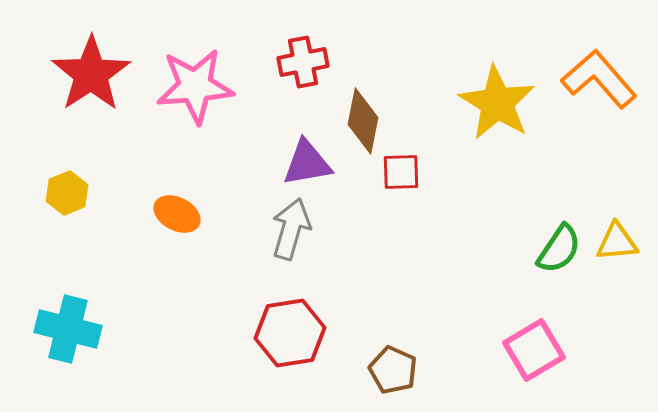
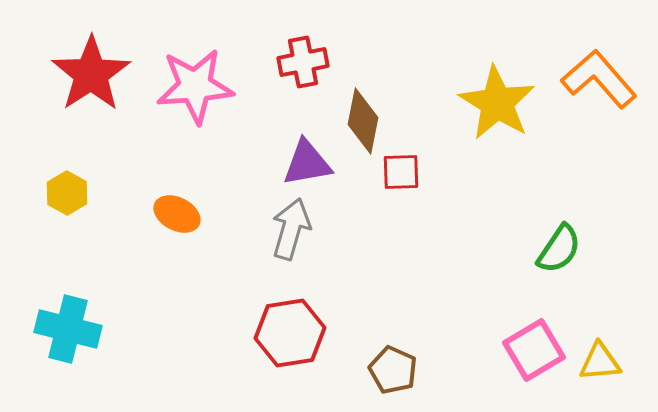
yellow hexagon: rotated 9 degrees counterclockwise
yellow triangle: moved 17 px left, 120 px down
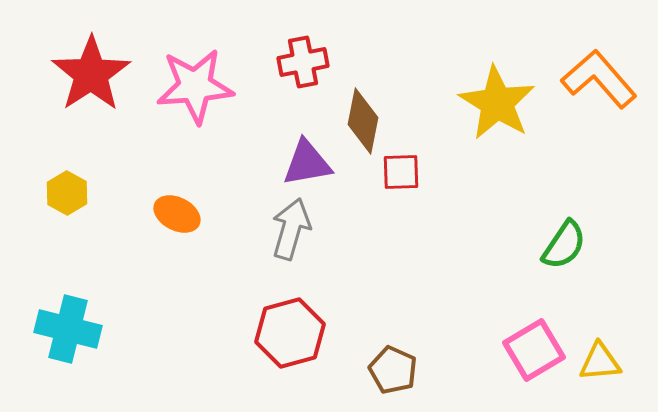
green semicircle: moved 5 px right, 4 px up
red hexagon: rotated 6 degrees counterclockwise
